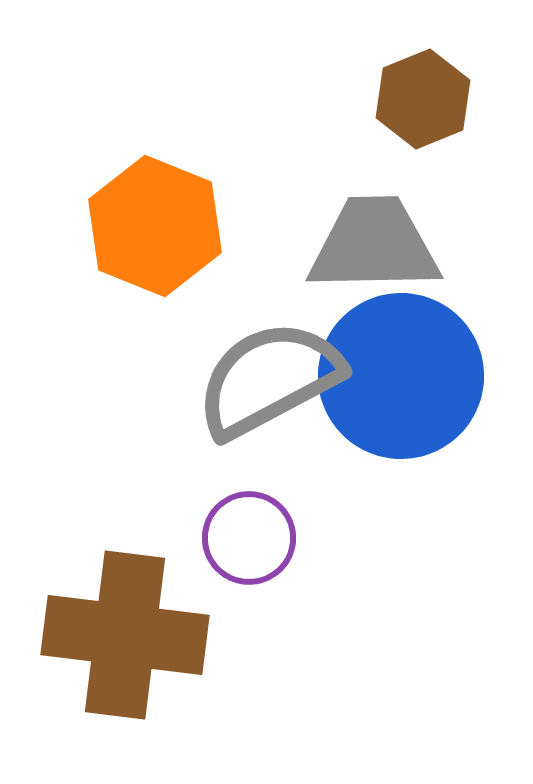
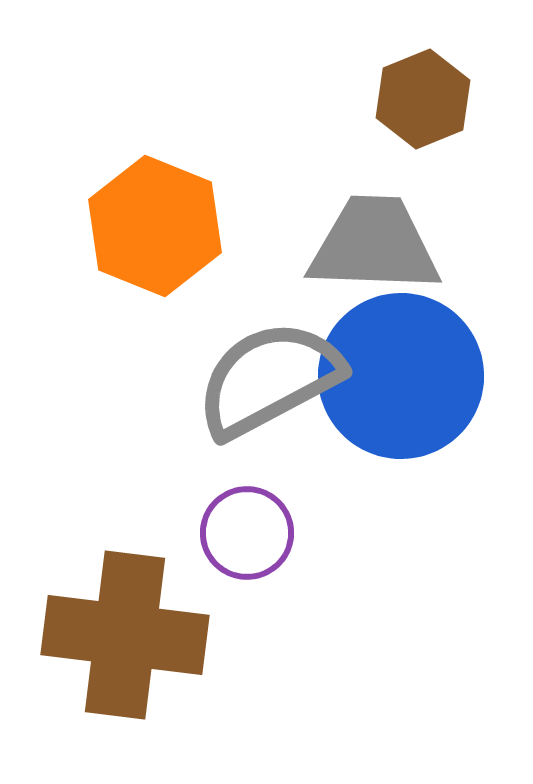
gray trapezoid: rotated 3 degrees clockwise
purple circle: moved 2 px left, 5 px up
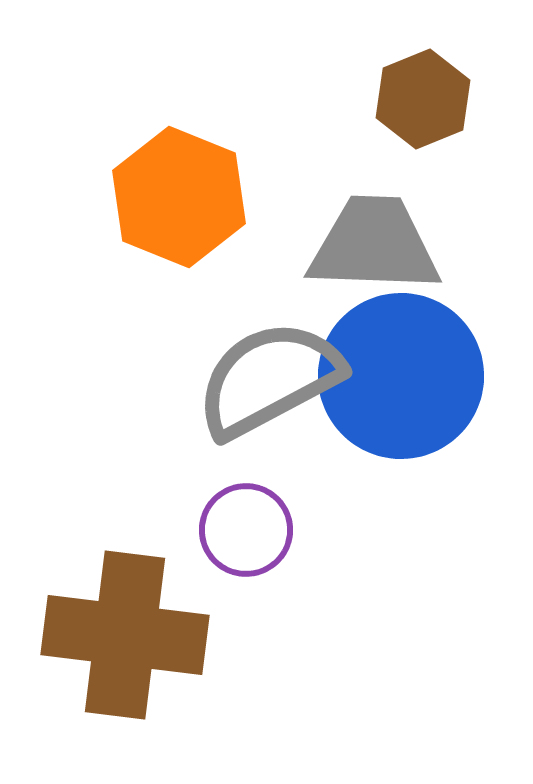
orange hexagon: moved 24 px right, 29 px up
purple circle: moved 1 px left, 3 px up
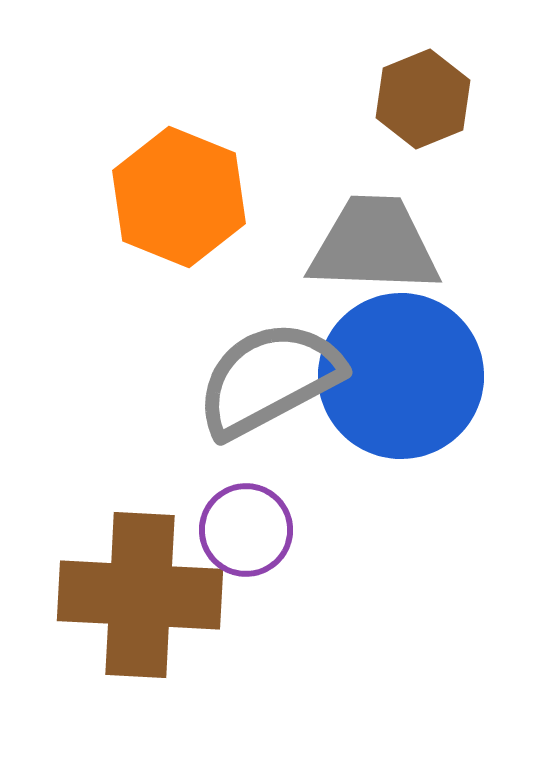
brown cross: moved 15 px right, 40 px up; rotated 4 degrees counterclockwise
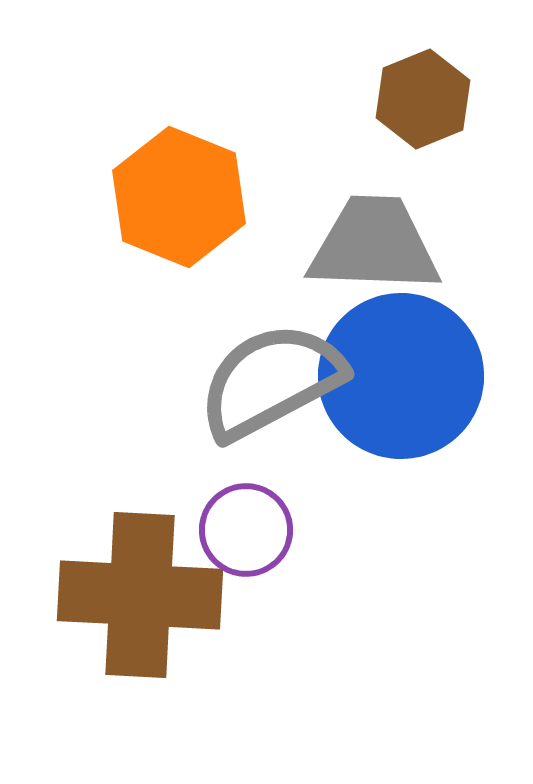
gray semicircle: moved 2 px right, 2 px down
